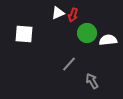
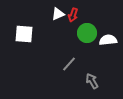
white triangle: moved 1 px down
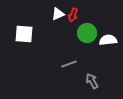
gray line: rotated 28 degrees clockwise
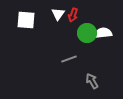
white triangle: rotated 32 degrees counterclockwise
white square: moved 2 px right, 14 px up
white semicircle: moved 5 px left, 7 px up
gray line: moved 5 px up
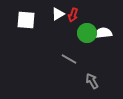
white triangle: rotated 24 degrees clockwise
gray line: rotated 49 degrees clockwise
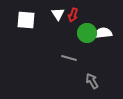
white triangle: rotated 32 degrees counterclockwise
gray line: moved 1 px up; rotated 14 degrees counterclockwise
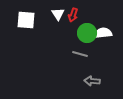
gray line: moved 11 px right, 4 px up
gray arrow: rotated 56 degrees counterclockwise
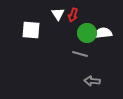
white square: moved 5 px right, 10 px down
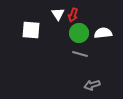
green circle: moved 8 px left
gray arrow: moved 4 px down; rotated 21 degrees counterclockwise
